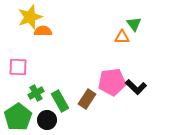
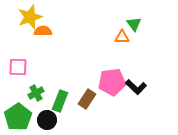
green rectangle: rotated 50 degrees clockwise
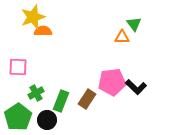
yellow star: moved 3 px right
green rectangle: moved 1 px right
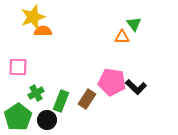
pink pentagon: rotated 16 degrees clockwise
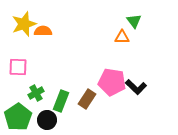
yellow star: moved 9 px left, 7 px down
green triangle: moved 3 px up
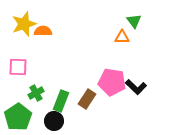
black circle: moved 7 px right, 1 px down
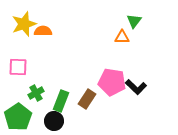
green triangle: rotated 14 degrees clockwise
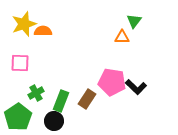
pink square: moved 2 px right, 4 px up
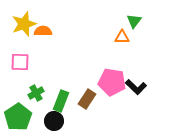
pink square: moved 1 px up
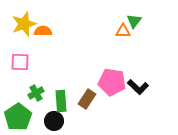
orange triangle: moved 1 px right, 6 px up
black L-shape: moved 2 px right
green rectangle: rotated 25 degrees counterclockwise
